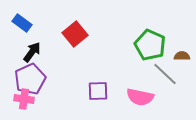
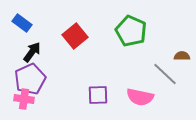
red square: moved 2 px down
green pentagon: moved 19 px left, 14 px up
purple square: moved 4 px down
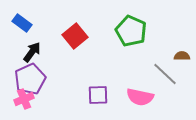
pink cross: rotated 30 degrees counterclockwise
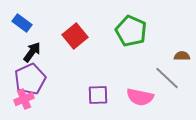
gray line: moved 2 px right, 4 px down
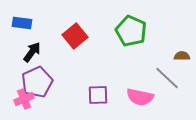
blue rectangle: rotated 30 degrees counterclockwise
purple pentagon: moved 7 px right, 3 px down
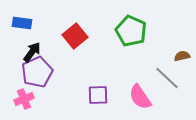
brown semicircle: rotated 14 degrees counterclockwise
purple pentagon: moved 10 px up
pink semicircle: rotated 44 degrees clockwise
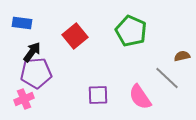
purple pentagon: moved 1 px left, 1 px down; rotated 20 degrees clockwise
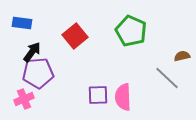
purple pentagon: moved 2 px right
pink semicircle: moved 17 px left; rotated 32 degrees clockwise
